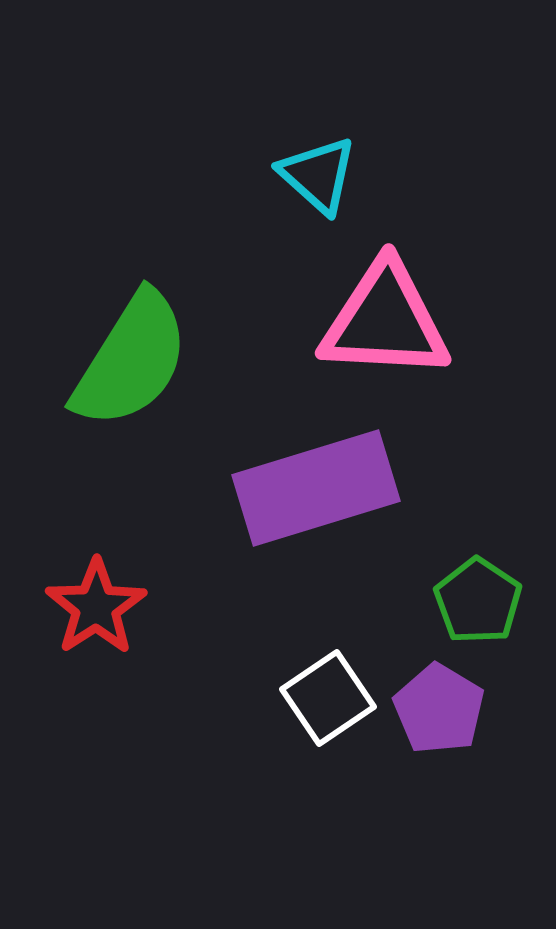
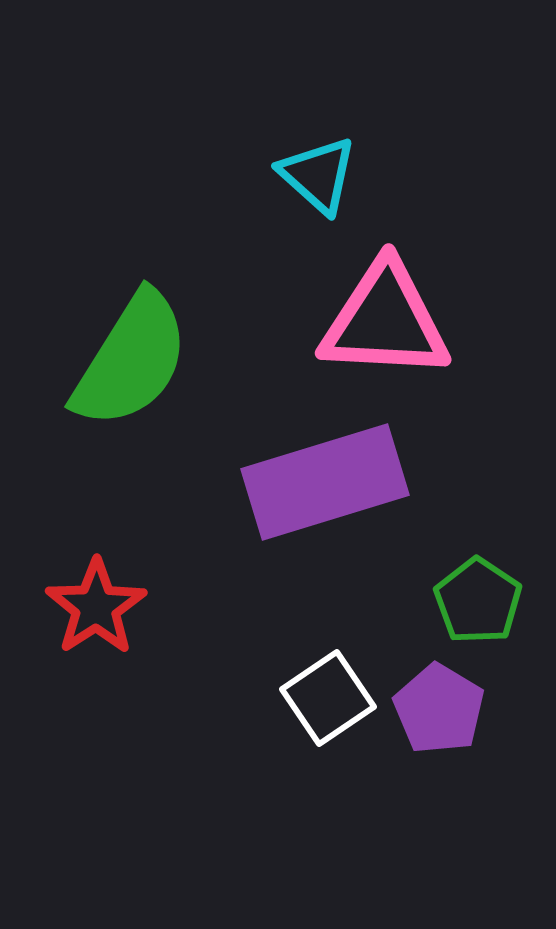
purple rectangle: moved 9 px right, 6 px up
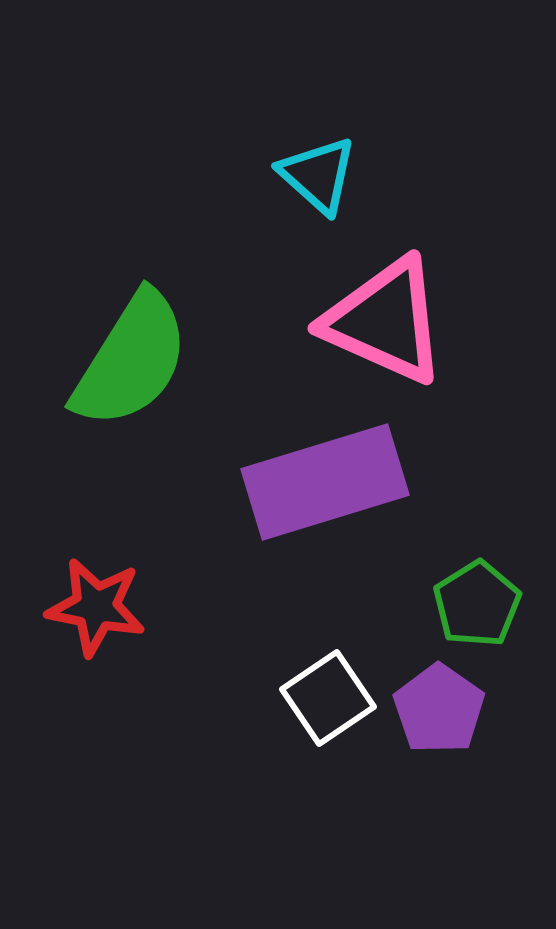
pink triangle: rotated 21 degrees clockwise
green pentagon: moved 1 px left, 3 px down; rotated 6 degrees clockwise
red star: rotated 28 degrees counterclockwise
purple pentagon: rotated 4 degrees clockwise
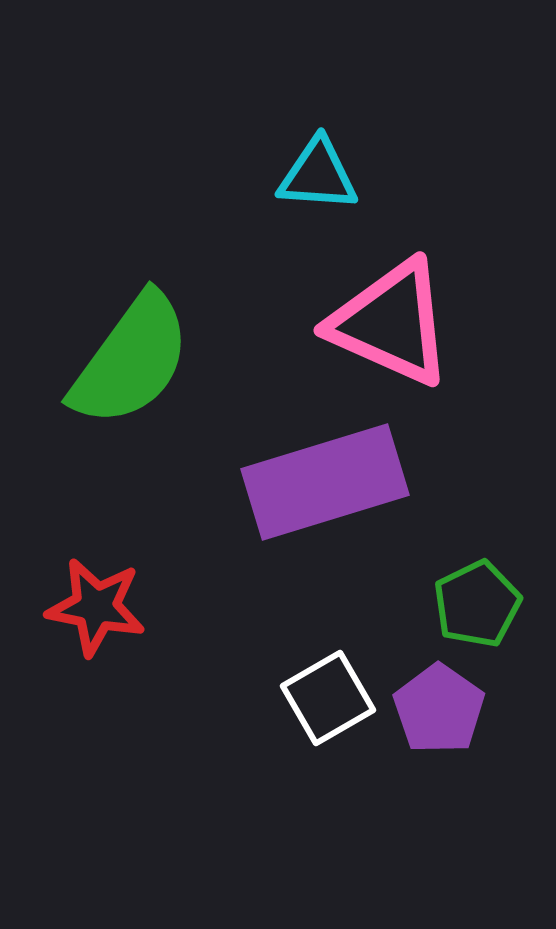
cyan triangle: rotated 38 degrees counterclockwise
pink triangle: moved 6 px right, 2 px down
green semicircle: rotated 4 degrees clockwise
green pentagon: rotated 6 degrees clockwise
white square: rotated 4 degrees clockwise
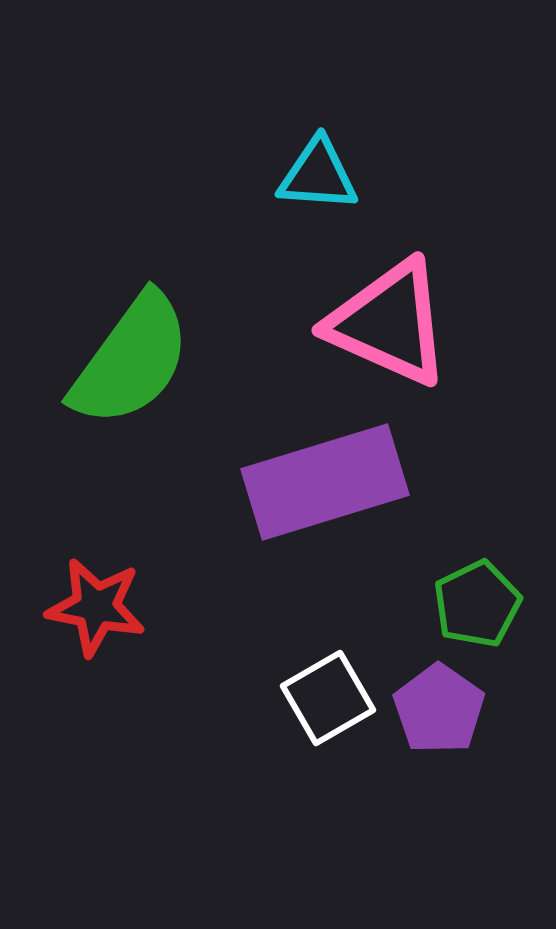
pink triangle: moved 2 px left
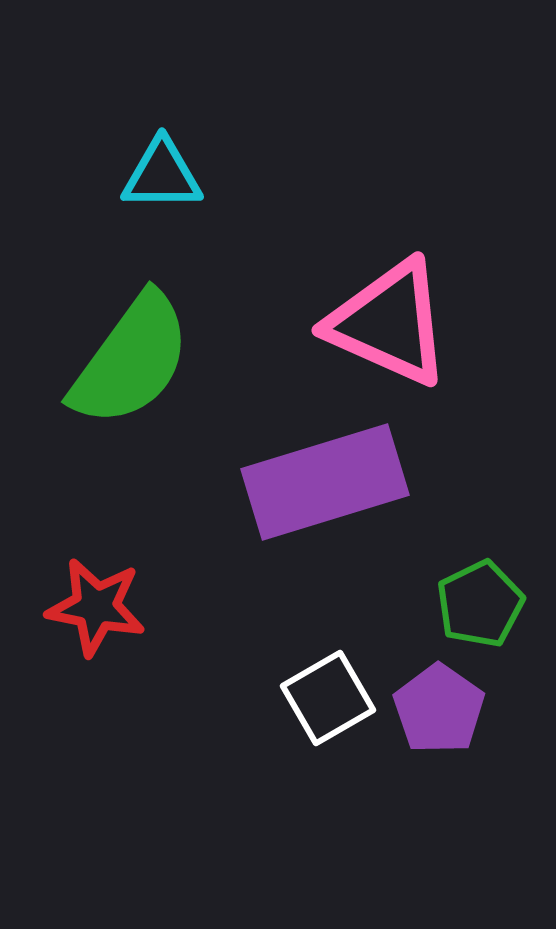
cyan triangle: moved 156 px left; rotated 4 degrees counterclockwise
green pentagon: moved 3 px right
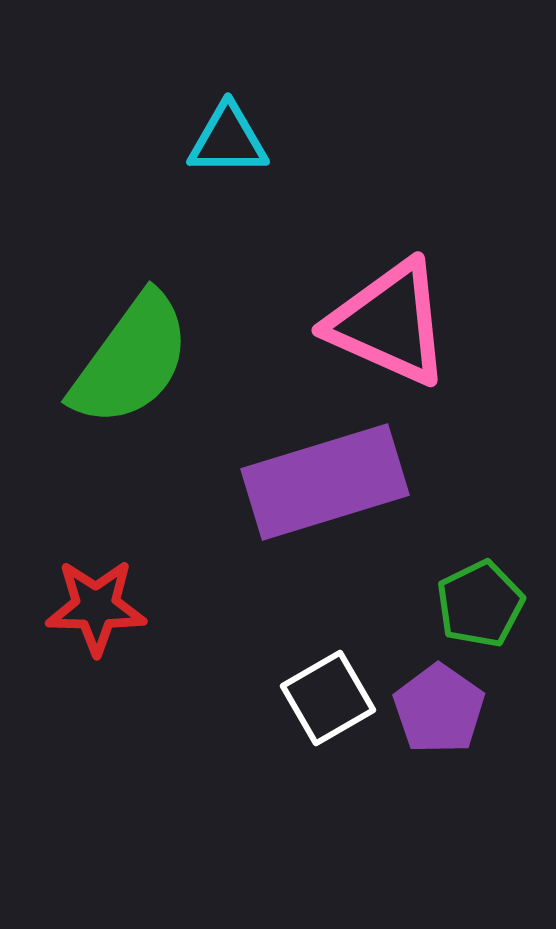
cyan triangle: moved 66 px right, 35 px up
red star: rotated 10 degrees counterclockwise
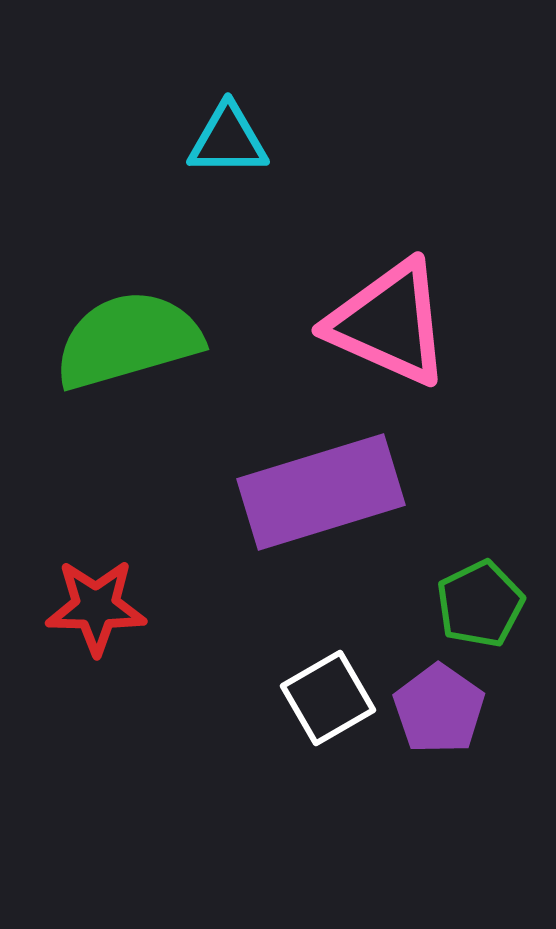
green semicircle: moved 3 px left, 20 px up; rotated 142 degrees counterclockwise
purple rectangle: moved 4 px left, 10 px down
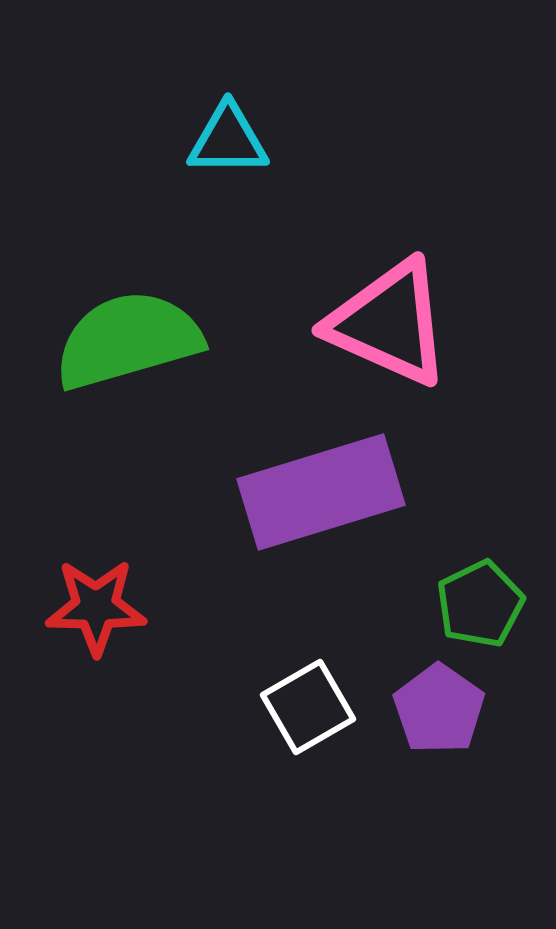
white square: moved 20 px left, 9 px down
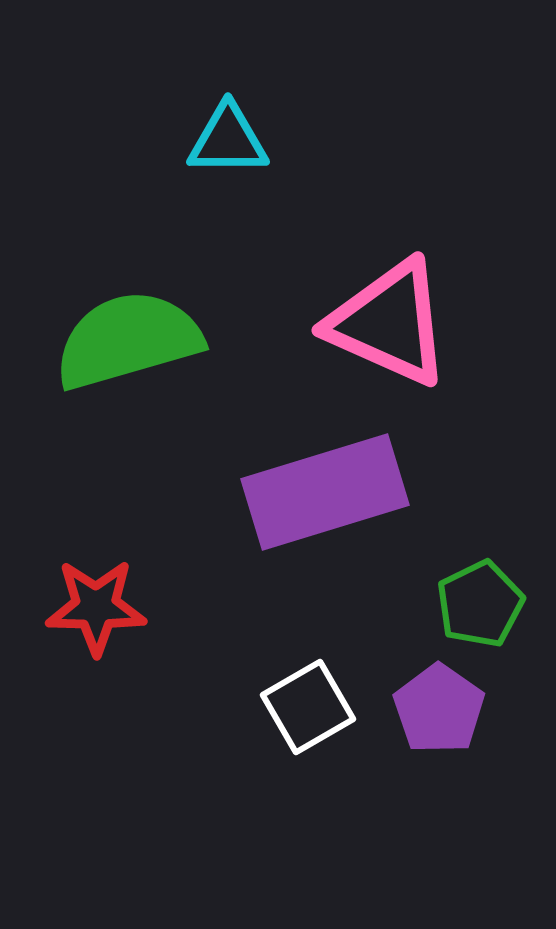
purple rectangle: moved 4 px right
